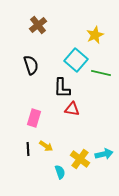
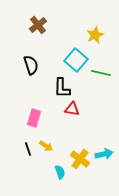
black line: rotated 16 degrees counterclockwise
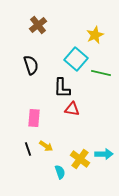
cyan square: moved 1 px up
pink rectangle: rotated 12 degrees counterclockwise
cyan arrow: rotated 12 degrees clockwise
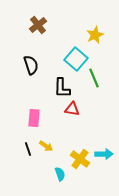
green line: moved 7 px left, 5 px down; rotated 54 degrees clockwise
cyan semicircle: moved 2 px down
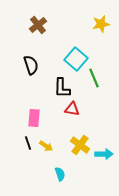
yellow star: moved 6 px right, 11 px up; rotated 12 degrees clockwise
black line: moved 6 px up
yellow cross: moved 14 px up
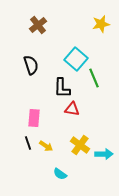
cyan semicircle: rotated 144 degrees clockwise
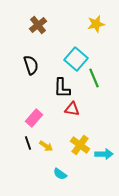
yellow star: moved 5 px left
pink rectangle: rotated 36 degrees clockwise
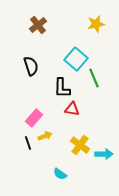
black semicircle: moved 1 px down
yellow arrow: moved 1 px left, 10 px up; rotated 56 degrees counterclockwise
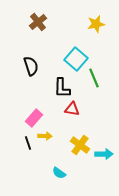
brown cross: moved 3 px up
yellow arrow: rotated 24 degrees clockwise
cyan semicircle: moved 1 px left, 1 px up
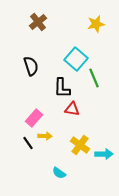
black line: rotated 16 degrees counterclockwise
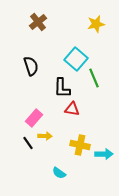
yellow cross: rotated 24 degrees counterclockwise
